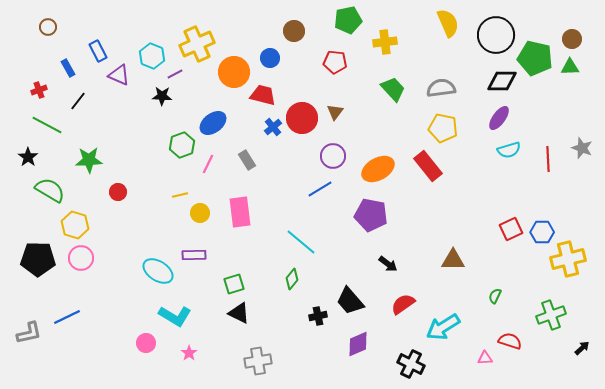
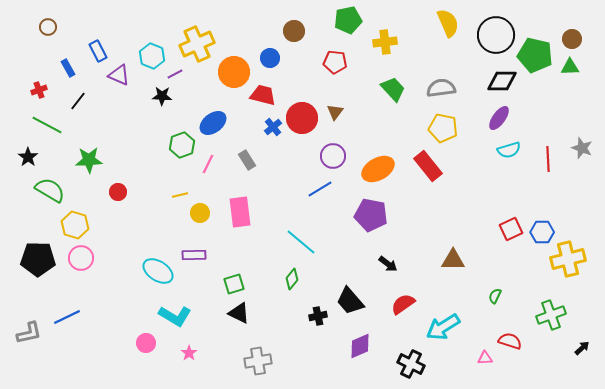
green pentagon at (535, 58): moved 3 px up
purple diamond at (358, 344): moved 2 px right, 2 px down
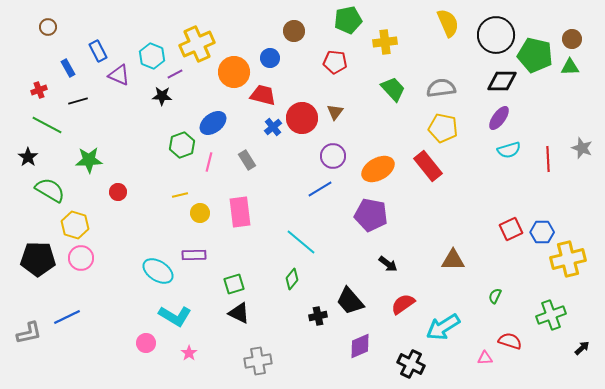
black line at (78, 101): rotated 36 degrees clockwise
pink line at (208, 164): moved 1 px right, 2 px up; rotated 12 degrees counterclockwise
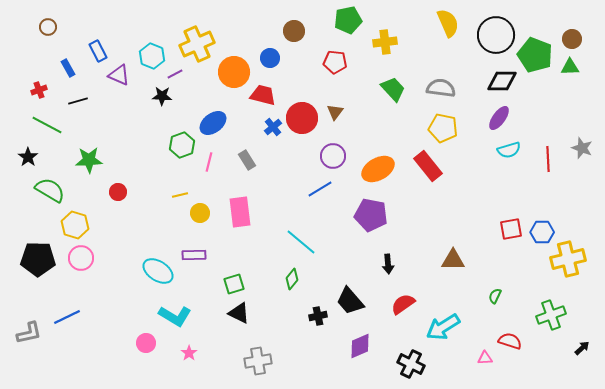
green pentagon at (535, 55): rotated 8 degrees clockwise
gray semicircle at (441, 88): rotated 16 degrees clockwise
red square at (511, 229): rotated 15 degrees clockwise
black arrow at (388, 264): rotated 48 degrees clockwise
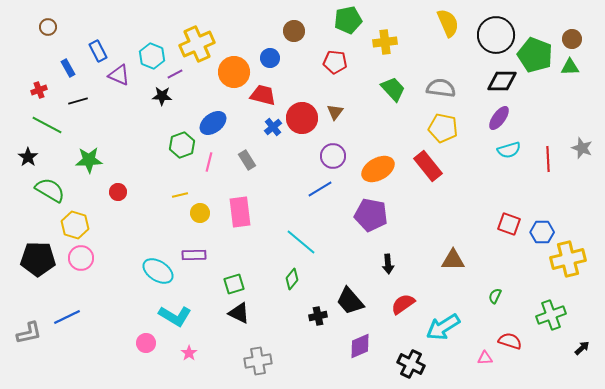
red square at (511, 229): moved 2 px left, 5 px up; rotated 30 degrees clockwise
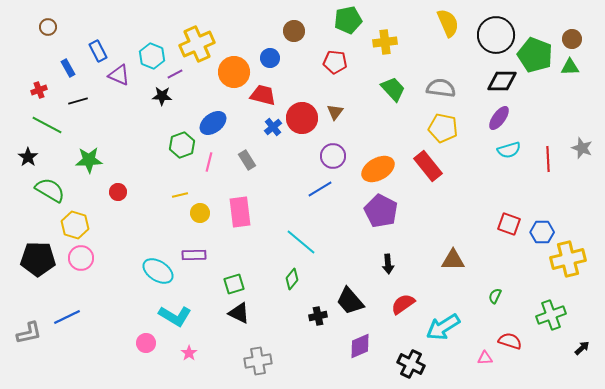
purple pentagon at (371, 215): moved 10 px right, 4 px up; rotated 16 degrees clockwise
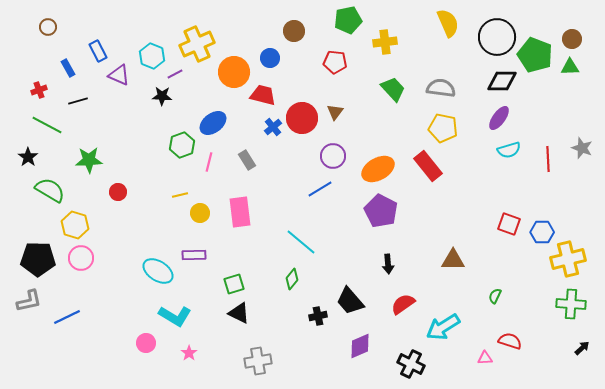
black circle at (496, 35): moved 1 px right, 2 px down
green cross at (551, 315): moved 20 px right, 11 px up; rotated 24 degrees clockwise
gray L-shape at (29, 333): moved 32 px up
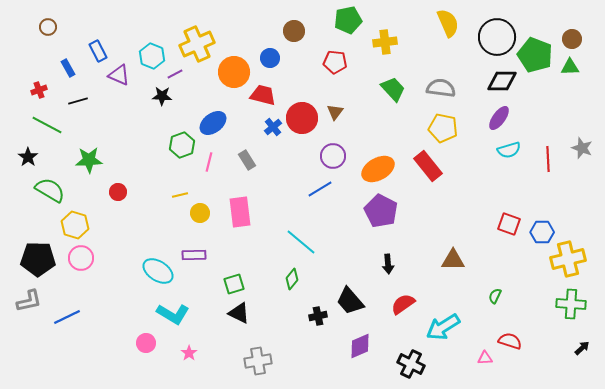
cyan L-shape at (175, 316): moved 2 px left, 2 px up
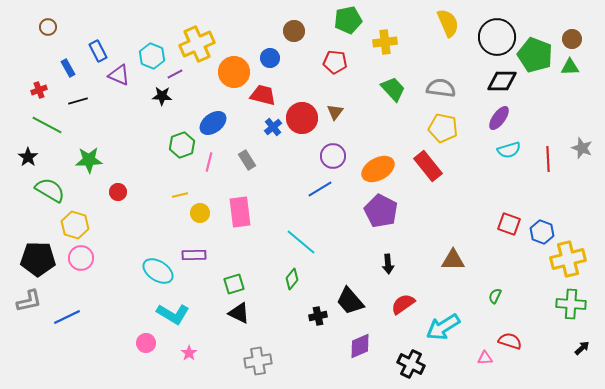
blue hexagon at (542, 232): rotated 20 degrees clockwise
